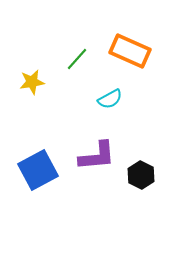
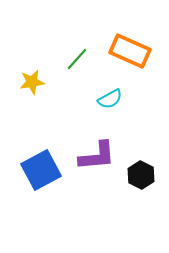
blue square: moved 3 px right
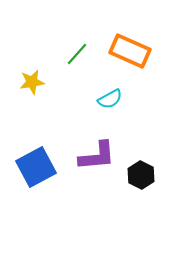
green line: moved 5 px up
blue square: moved 5 px left, 3 px up
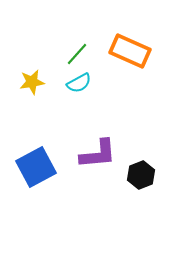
cyan semicircle: moved 31 px left, 16 px up
purple L-shape: moved 1 px right, 2 px up
black hexagon: rotated 12 degrees clockwise
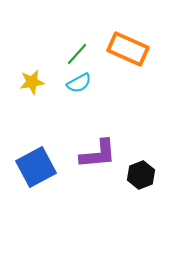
orange rectangle: moved 2 px left, 2 px up
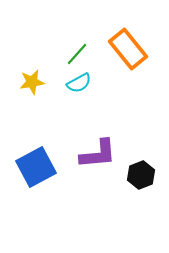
orange rectangle: rotated 27 degrees clockwise
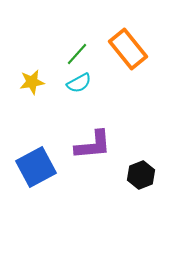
purple L-shape: moved 5 px left, 9 px up
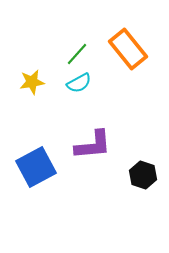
black hexagon: moved 2 px right; rotated 20 degrees counterclockwise
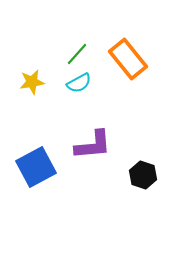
orange rectangle: moved 10 px down
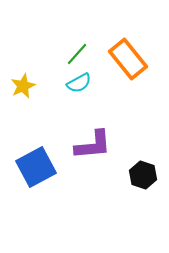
yellow star: moved 9 px left, 4 px down; rotated 15 degrees counterclockwise
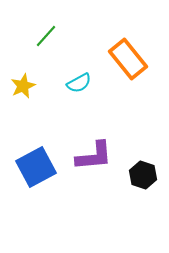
green line: moved 31 px left, 18 px up
purple L-shape: moved 1 px right, 11 px down
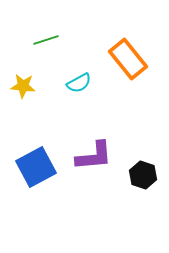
green line: moved 4 px down; rotated 30 degrees clockwise
yellow star: rotated 30 degrees clockwise
